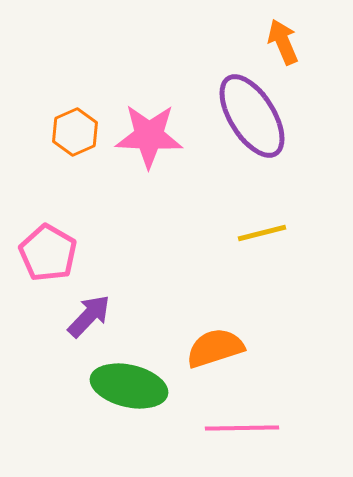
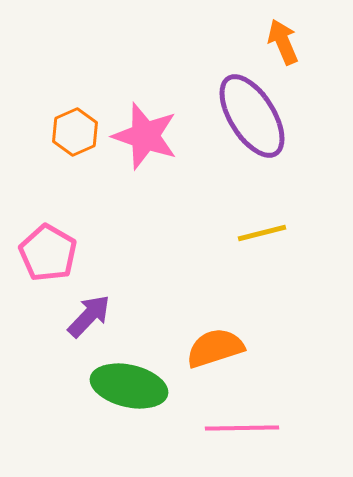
pink star: moved 4 px left; rotated 16 degrees clockwise
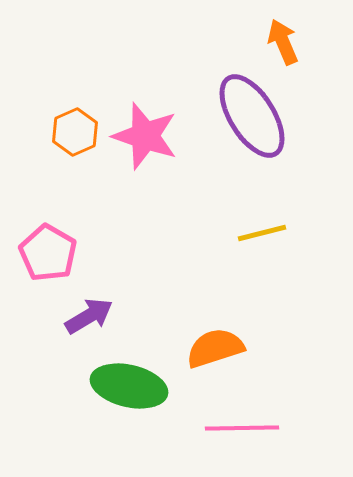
purple arrow: rotated 15 degrees clockwise
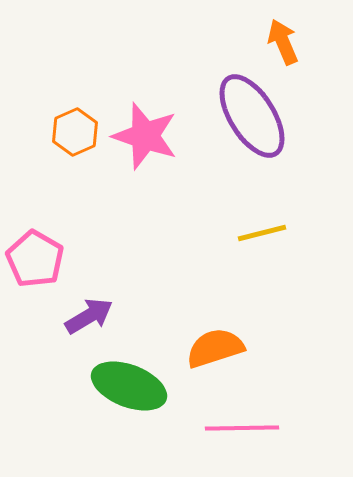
pink pentagon: moved 13 px left, 6 px down
green ellipse: rotated 8 degrees clockwise
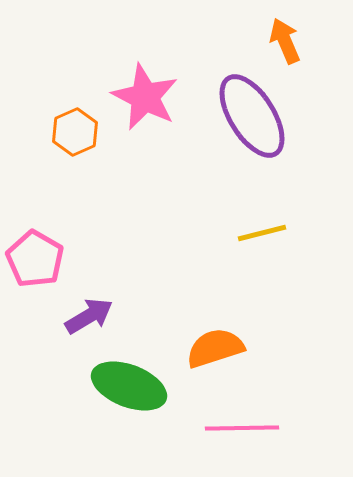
orange arrow: moved 2 px right, 1 px up
pink star: moved 39 px up; rotated 8 degrees clockwise
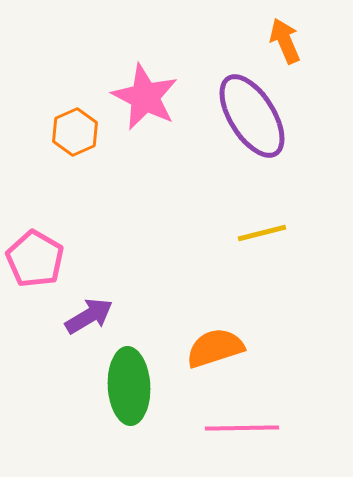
green ellipse: rotated 66 degrees clockwise
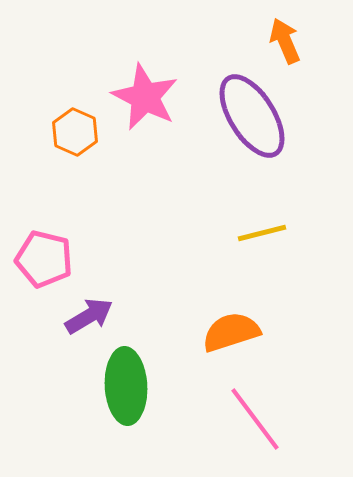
orange hexagon: rotated 12 degrees counterclockwise
pink pentagon: moved 9 px right; rotated 16 degrees counterclockwise
orange semicircle: moved 16 px right, 16 px up
green ellipse: moved 3 px left
pink line: moved 13 px right, 9 px up; rotated 54 degrees clockwise
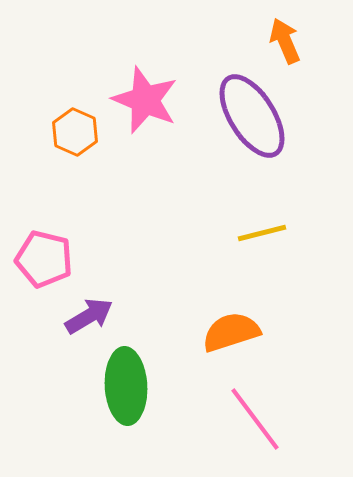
pink star: moved 3 px down; rotated 4 degrees counterclockwise
